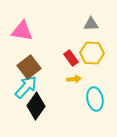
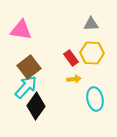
pink triangle: moved 1 px left, 1 px up
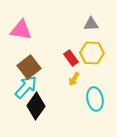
yellow arrow: rotated 128 degrees clockwise
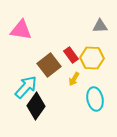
gray triangle: moved 9 px right, 2 px down
yellow hexagon: moved 5 px down
red rectangle: moved 3 px up
brown square: moved 20 px right, 2 px up
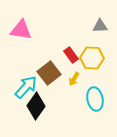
brown square: moved 8 px down
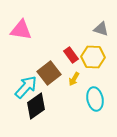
gray triangle: moved 1 px right, 3 px down; rotated 21 degrees clockwise
yellow hexagon: moved 1 px right, 1 px up
black diamond: rotated 20 degrees clockwise
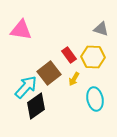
red rectangle: moved 2 px left
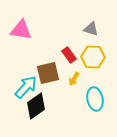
gray triangle: moved 10 px left
brown square: moved 1 px left; rotated 25 degrees clockwise
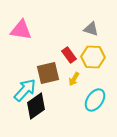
cyan arrow: moved 1 px left, 3 px down
cyan ellipse: moved 1 px down; rotated 45 degrees clockwise
